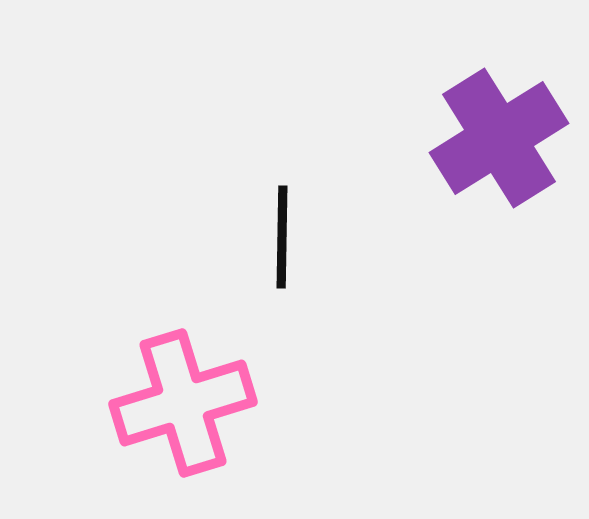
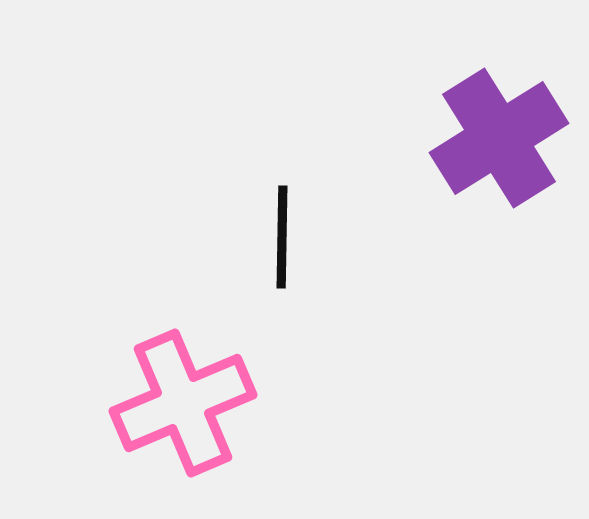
pink cross: rotated 6 degrees counterclockwise
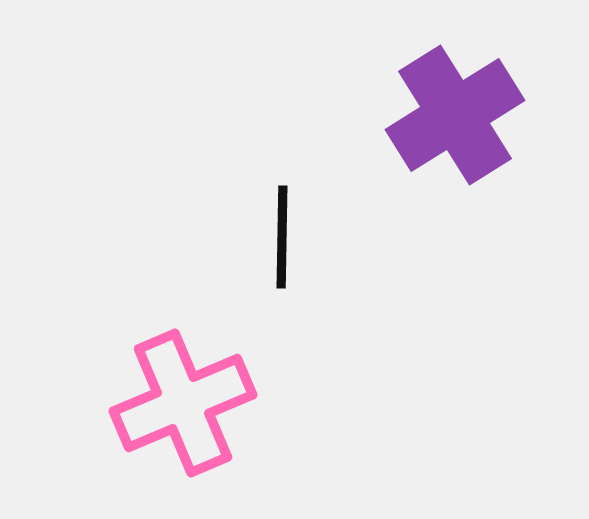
purple cross: moved 44 px left, 23 px up
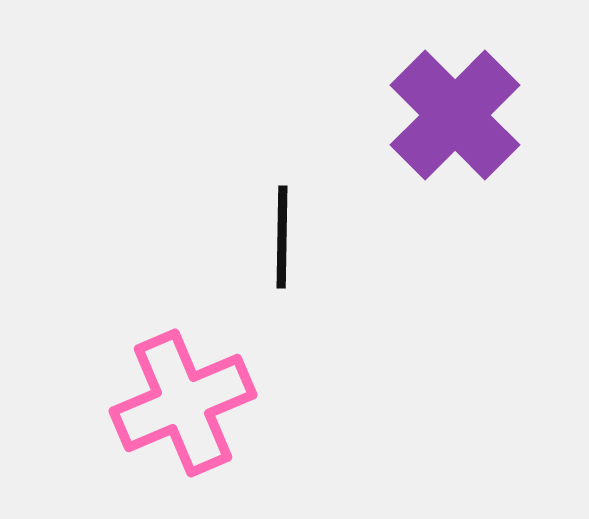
purple cross: rotated 13 degrees counterclockwise
